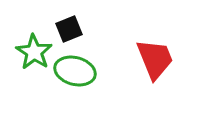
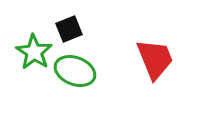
green ellipse: rotated 6 degrees clockwise
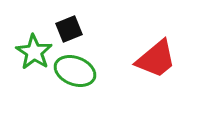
red trapezoid: moved 1 px right; rotated 72 degrees clockwise
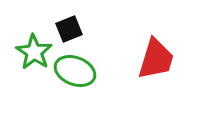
red trapezoid: rotated 33 degrees counterclockwise
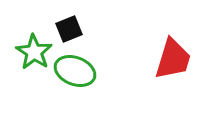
red trapezoid: moved 17 px right
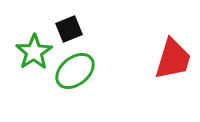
green star: rotated 6 degrees clockwise
green ellipse: rotated 60 degrees counterclockwise
